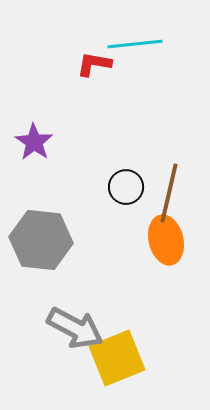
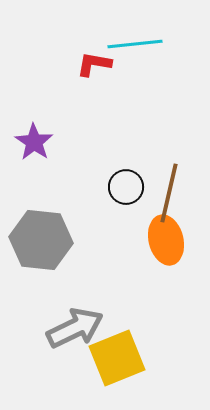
gray arrow: rotated 54 degrees counterclockwise
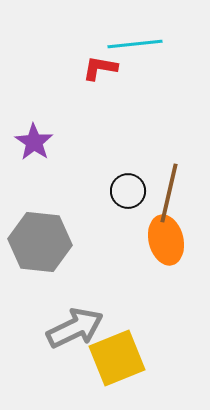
red L-shape: moved 6 px right, 4 px down
black circle: moved 2 px right, 4 px down
gray hexagon: moved 1 px left, 2 px down
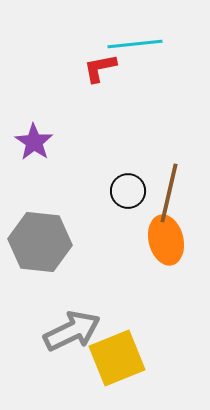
red L-shape: rotated 21 degrees counterclockwise
gray arrow: moved 3 px left, 3 px down
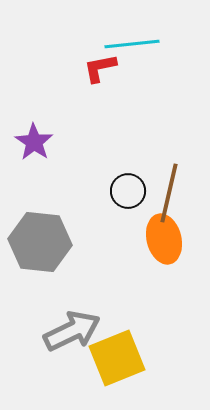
cyan line: moved 3 px left
orange ellipse: moved 2 px left, 1 px up
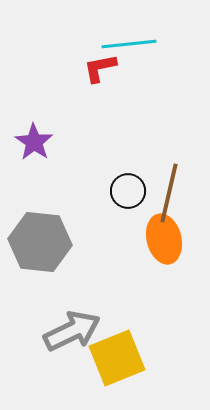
cyan line: moved 3 px left
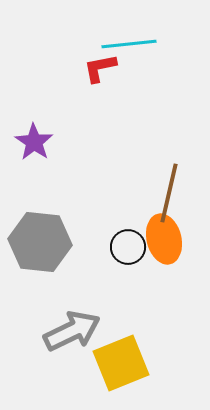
black circle: moved 56 px down
yellow square: moved 4 px right, 5 px down
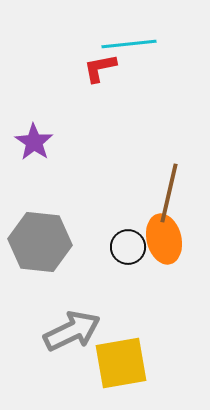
yellow square: rotated 12 degrees clockwise
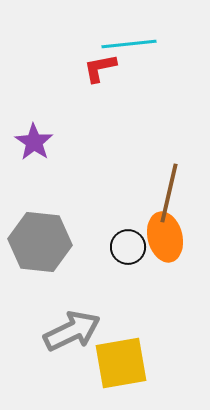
orange ellipse: moved 1 px right, 2 px up
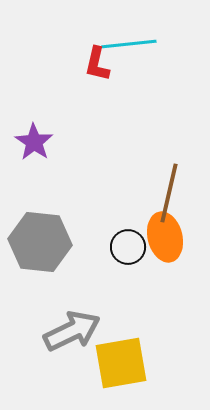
red L-shape: moved 3 px left, 4 px up; rotated 66 degrees counterclockwise
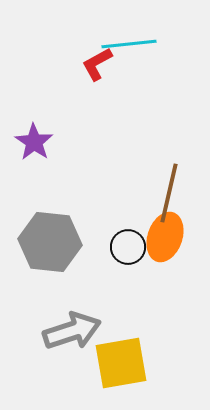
red L-shape: rotated 48 degrees clockwise
orange ellipse: rotated 33 degrees clockwise
gray hexagon: moved 10 px right
gray arrow: rotated 8 degrees clockwise
